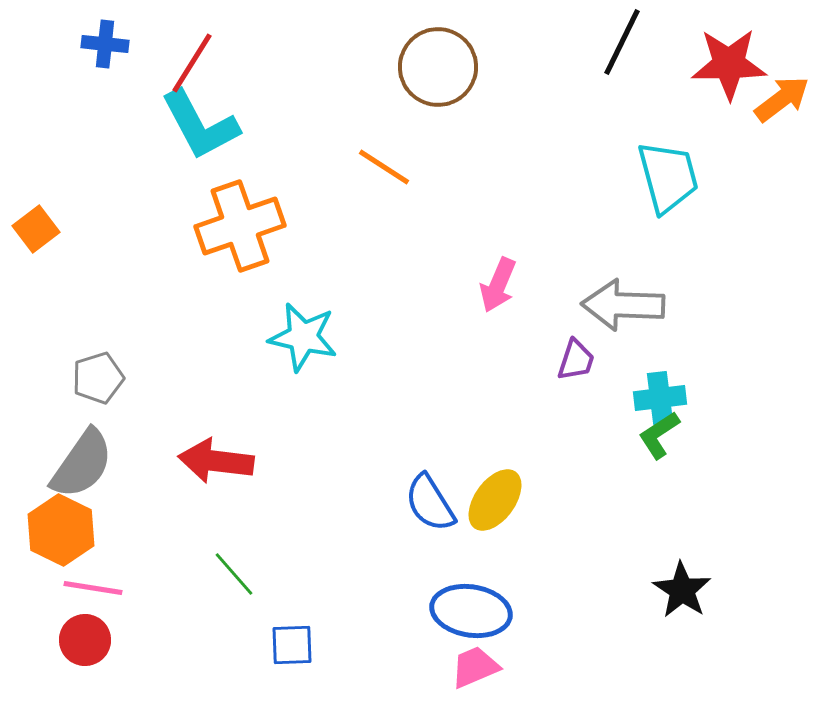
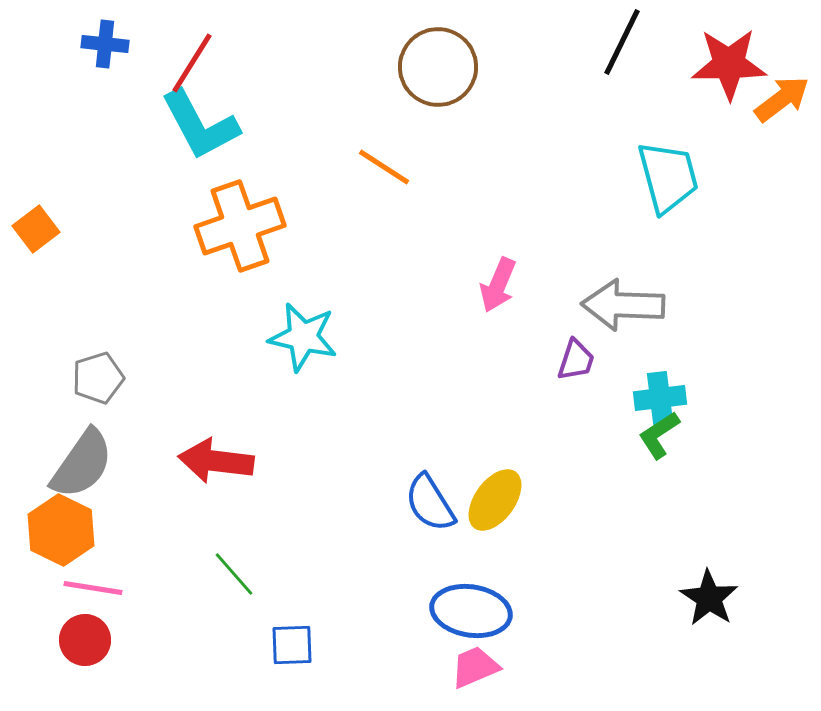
black star: moved 27 px right, 8 px down
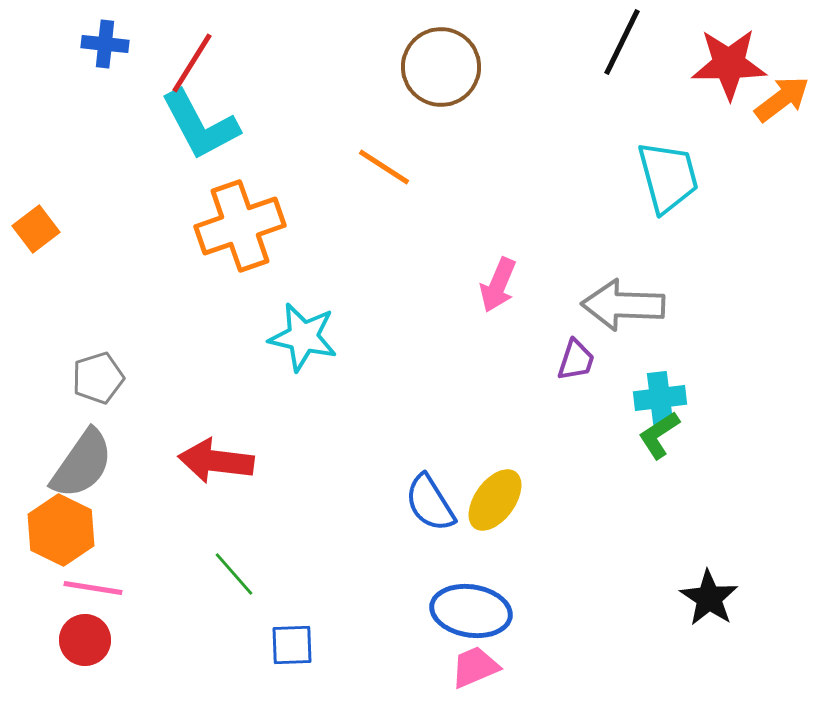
brown circle: moved 3 px right
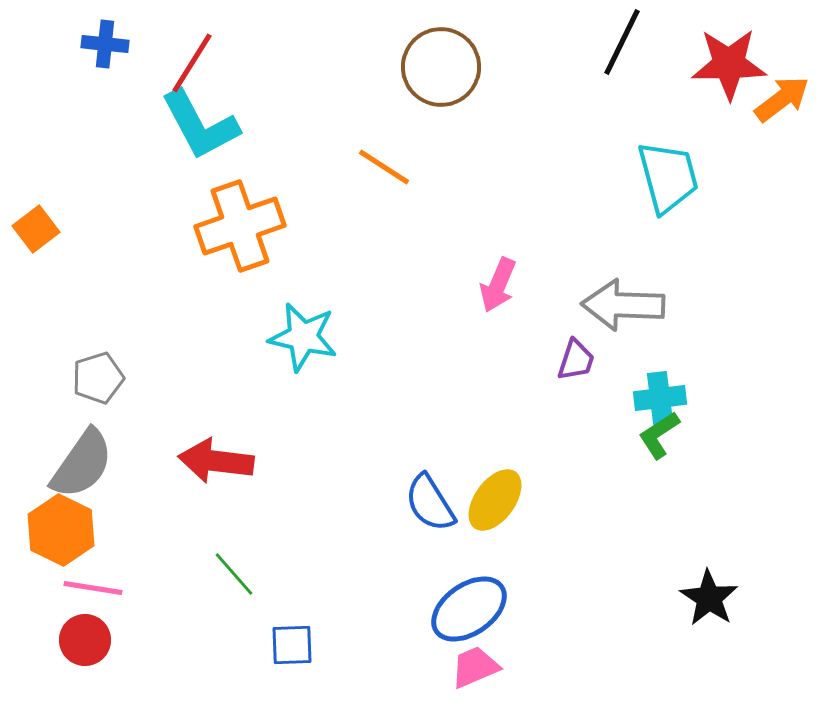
blue ellipse: moved 2 px left, 2 px up; rotated 44 degrees counterclockwise
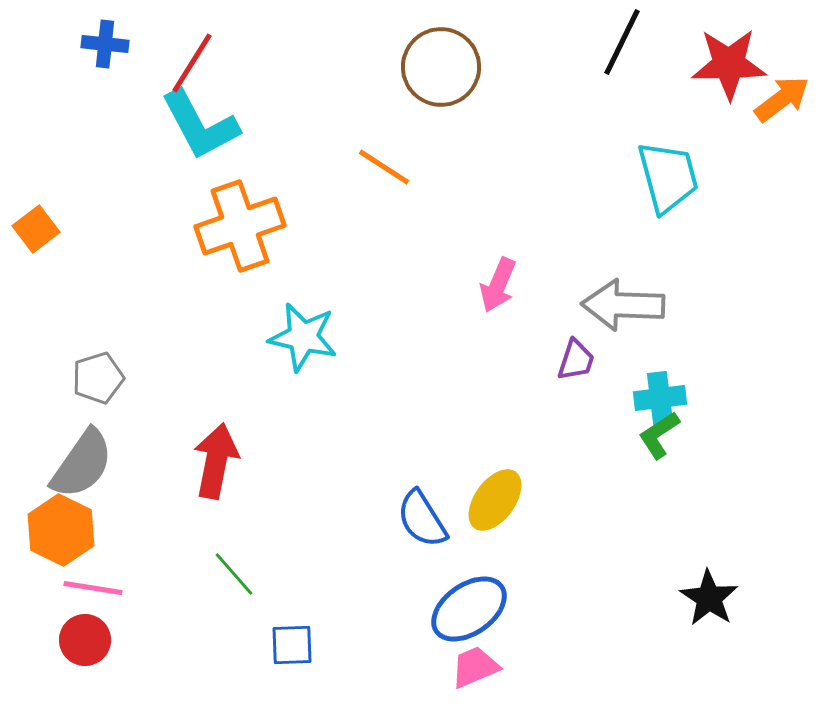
red arrow: rotated 94 degrees clockwise
blue semicircle: moved 8 px left, 16 px down
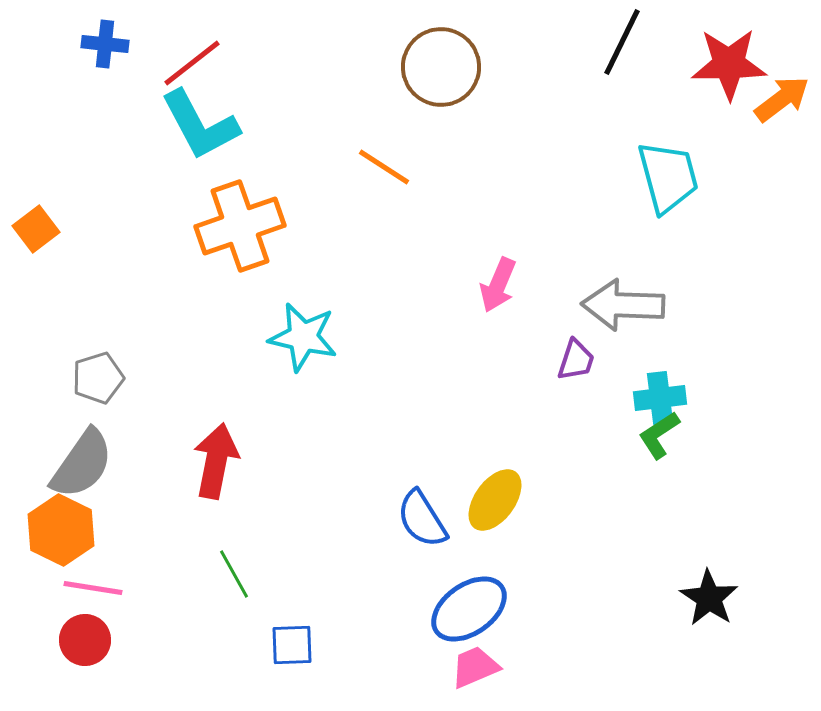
red line: rotated 20 degrees clockwise
green line: rotated 12 degrees clockwise
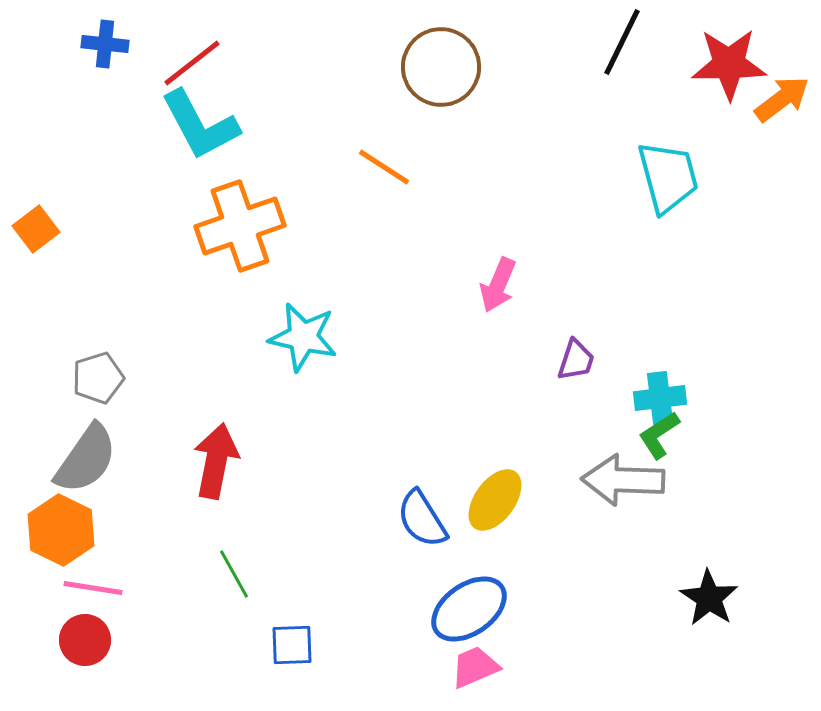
gray arrow: moved 175 px down
gray semicircle: moved 4 px right, 5 px up
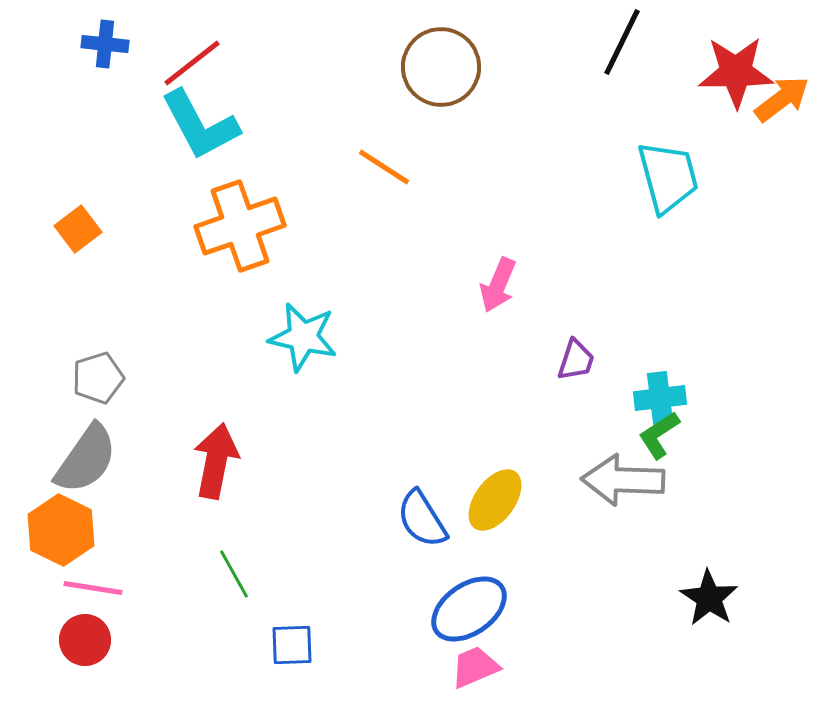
red star: moved 7 px right, 8 px down
orange square: moved 42 px right
